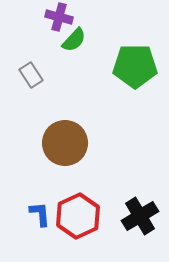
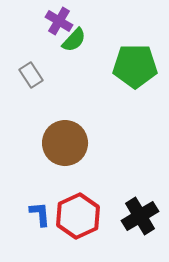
purple cross: moved 4 px down; rotated 16 degrees clockwise
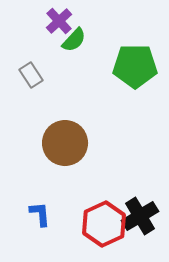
purple cross: rotated 16 degrees clockwise
red hexagon: moved 26 px right, 8 px down
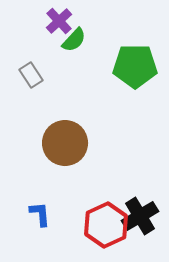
red hexagon: moved 2 px right, 1 px down
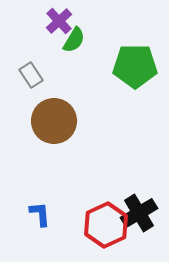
green semicircle: rotated 12 degrees counterclockwise
brown circle: moved 11 px left, 22 px up
black cross: moved 1 px left, 3 px up
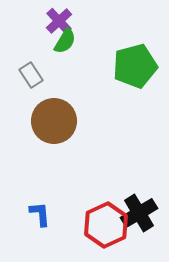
green semicircle: moved 9 px left, 1 px down
green pentagon: rotated 15 degrees counterclockwise
